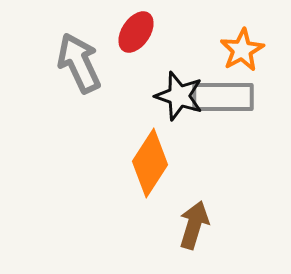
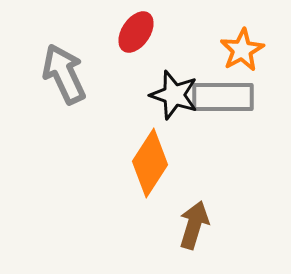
gray arrow: moved 15 px left, 11 px down
black star: moved 5 px left, 1 px up
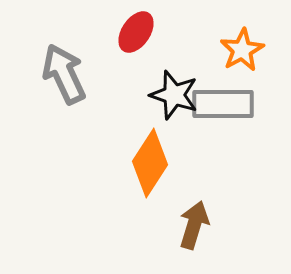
gray rectangle: moved 7 px down
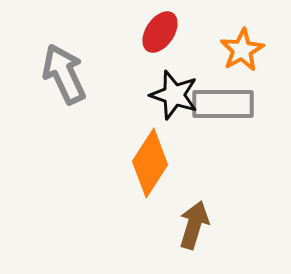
red ellipse: moved 24 px right
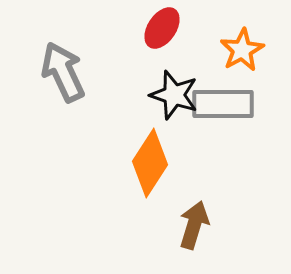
red ellipse: moved 2 px right, 4 px up
gray arrow: moved 1 px left, 2 px up
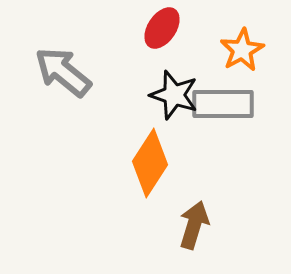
gray arrow: rotated 26 degrees counterclockwise
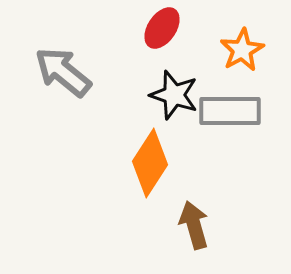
gray rectangle: moved 7 px right, 7 px down
brown arrow: rotated 33 degrees counterclockwise
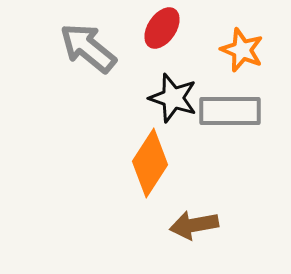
orange star: rotated 21 degrees counterclockwise
gray arrow: moved 25 px right, 24 px up
black star: moved 1 px left, 3 px down
brown arrow: rotated 84 degrees counterclockwise
